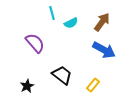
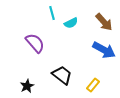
brown arrow: moved 2 px right; rotated 102 degrees clockwise
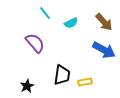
cyan line: moved 7 px left; rotated 24 degrees counterclockwise
black trapezoid: rotated 60 degrees clockwise
yellow rectangle: moved 8 px left, 3 px up; rotated 40 degrees clockwise
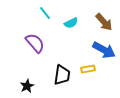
yellow rectangle: moved 3 px right, 13 px up
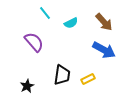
purple semicircle: moved 1 px left, 1 px up
yellow rectangle: moved 10 px down; rotated 16 degrees counterclockwise
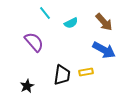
yellow rectangle: moved 2 px left, 7 px up; rotated 16 degrees clockwise
